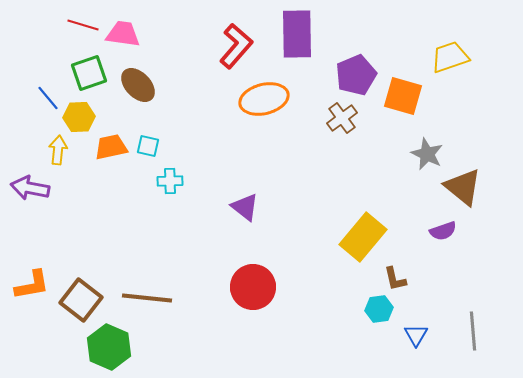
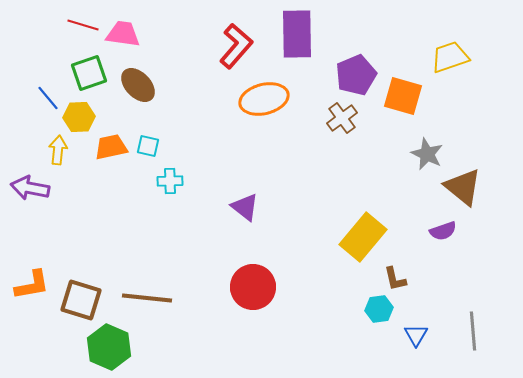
brown square: rotated 21 degrees counterclockwise
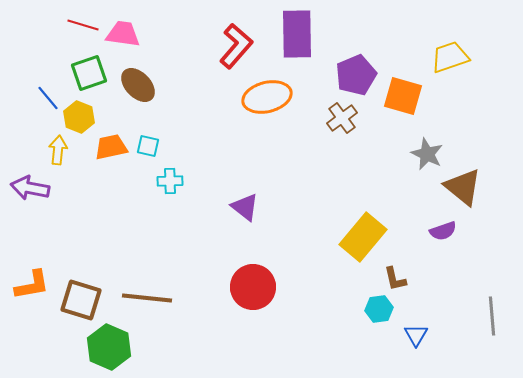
orange ellipse: moved 3 px right, 2 px up
yellow hexagon: rotated 24 degrees clockwise
gray line: moved 19 px right, 15 px up
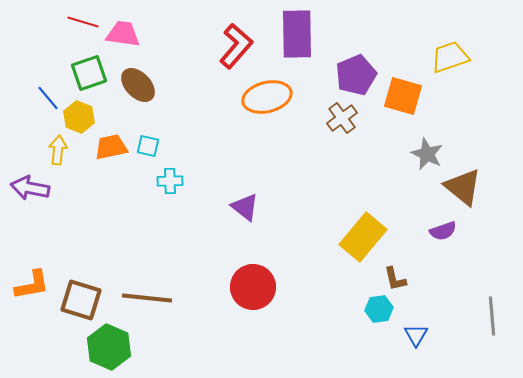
red line: moved 3 px up
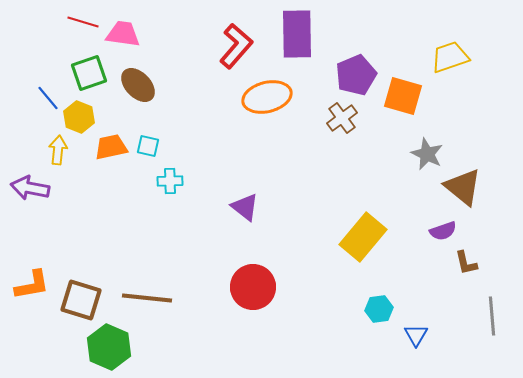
brown L-shape: moved 71 px right, 16 px up
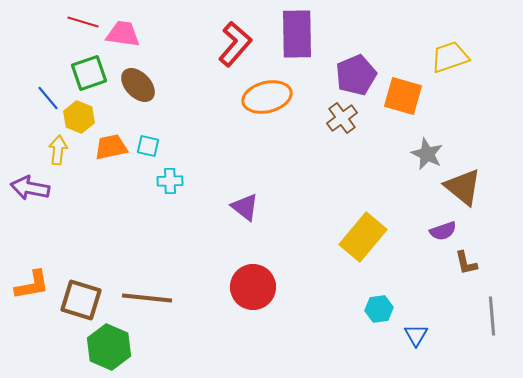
red L-shape: moved 1 px left, 2 px up
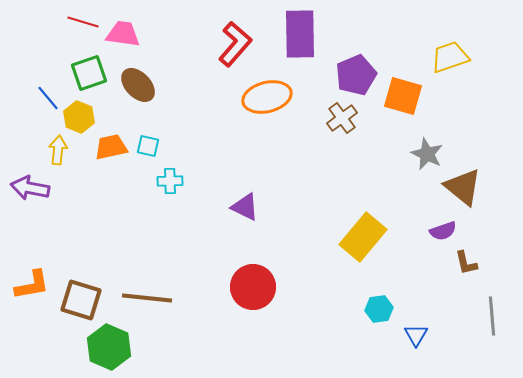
purple rectangle: moved 3 px right
purple triangle: rotated 12 degrees counterclockwise
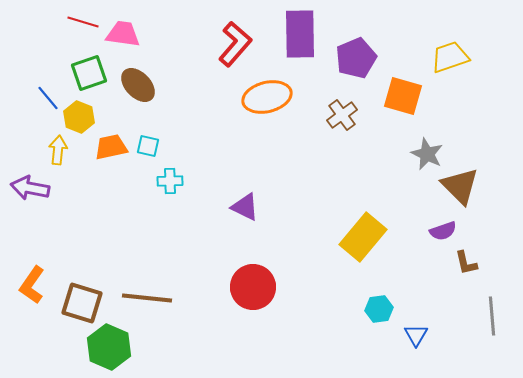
purple pentagon: moved 17 px up
brown cross: moved 3 px up
brown triangle: moved 3 px left, 1 px up; rotated 6 degrees clockwise
orange L-shape: rotated 135 degrees clockwise
brown square: moved 1 px right, 3 px down
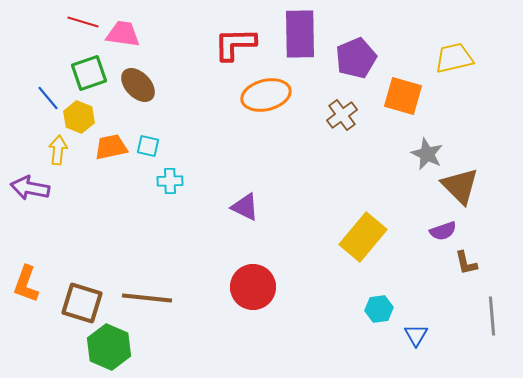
red L-shape: rotated 132 degrees counterclockwise
yellow trapezoid: moved 4 px right, 1 px down; rotated 6 degrees clockwise
orange ellipse: moved 1 px left, 2 px up
orange L-shape: moved 6 px left, 1 px up; rotated 15 degrees counterclockwise
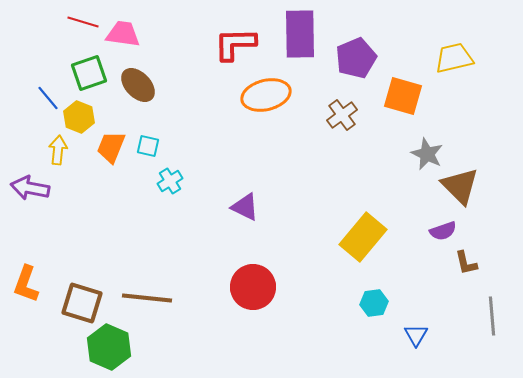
orange trapezoid: rotated 56 degrees counterclockwise
cyan cross: rotated 30 degrees counterclockwise
cyan hexagon: moved 5 px left, 6 px up
